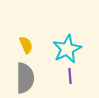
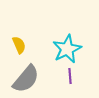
yellow semicircle: moved 7 px left
gray semicircle: moved 1 px right, 1 px down; rotated 40 degrees clockwise
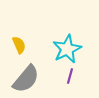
purple line: rotated 21 degrees clockwise
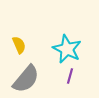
cyan star: rotated 20 degrees counterclockwise
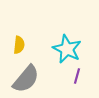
yellow semicircle: rotated 30 degrees clockwise
purple line: moved 7 px right
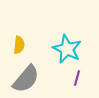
purple line: moved 2 px down
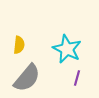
gray semicircle: moved 1 px right, 1 px up
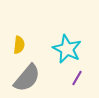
purple line: rotated 14 degrees clockwise
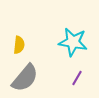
cyan star: moved 6 px right, 7 px up; rotated 16 degrees counterclockwise
gray semicircle: moved 2 px left
